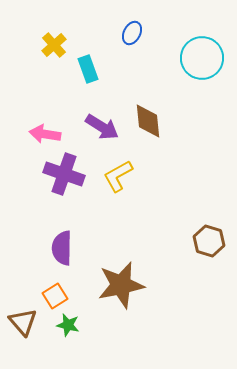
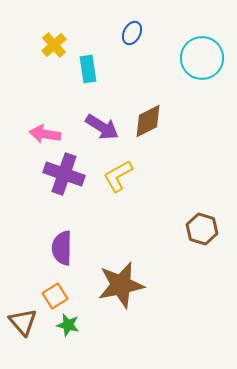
cyan rectangle: rotated 12 degrees clockwise
brown diamond: rotated 69 degrees clockwise
brown hexagon: moved 7 px left, 12 px up
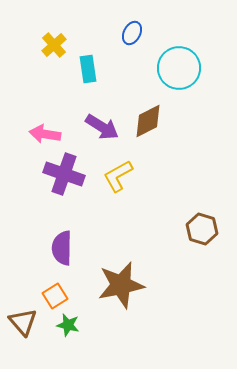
cyan circle: moved 23 px left, 10 px down
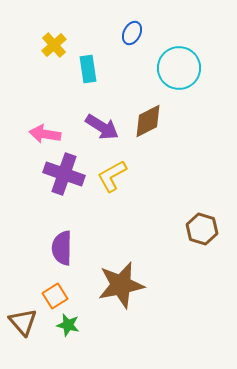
yellow L-shape: moved 6 px left
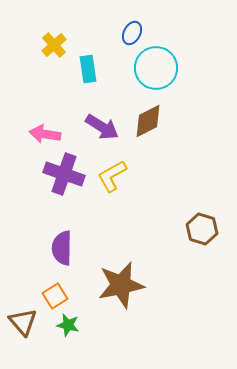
cyan circle: moved 23 px left
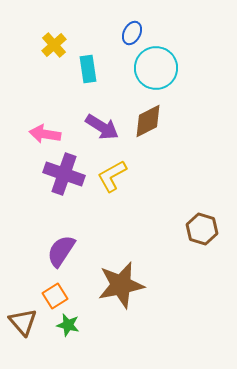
purple semicircle: moved 1 px left, 3 px down; rotated 32 degrees clockwise
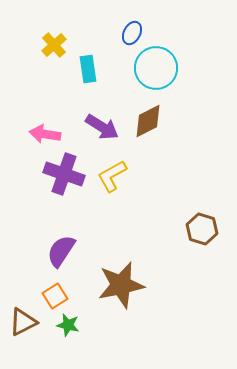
brown triangle: rotated 44 degrees clockwise
